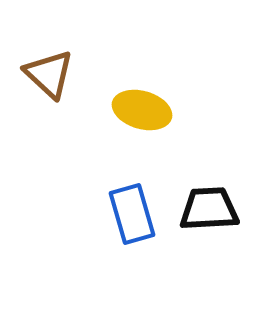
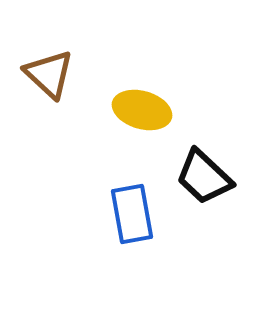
black trapezoid: moved 5 px left, 32 px up; rotated 134 degrees counterclockwise
blue rectangle: rotated 6 degrees clockwise
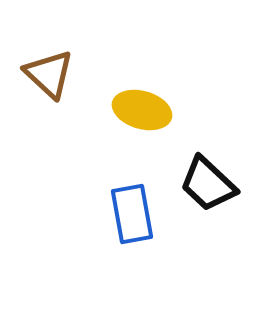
black trapezoid: moved 4 px right, 7 px down
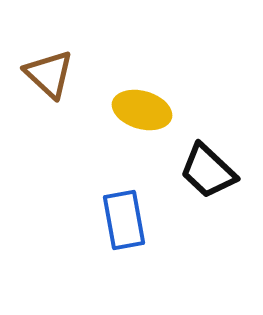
black trapezoid: moved 13 px up
blue rectangle: moved 8 px left, 6 px down
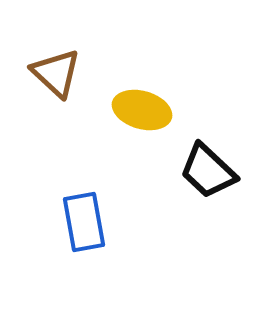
brown triangle: moved 7 px right, 1 px up
blue rectangle: moved 40 px left, 2 px down
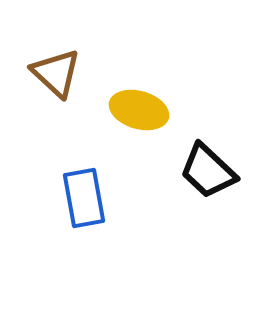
yellow ellipse: moved 3 px left
blue rectangle: moved 24 px up
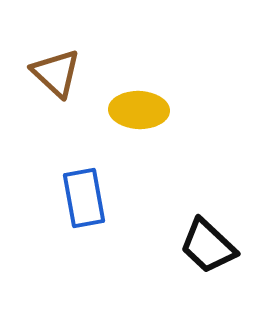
yellow ellipse: rotated 14 degrees counterclockwise
black trapezoid: moved 75 px down
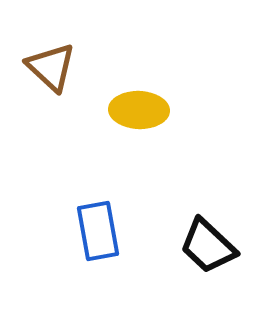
brown triangle: moved 5 px left, 6 px up
blue rectangle: moved 14 px right, 33 px down
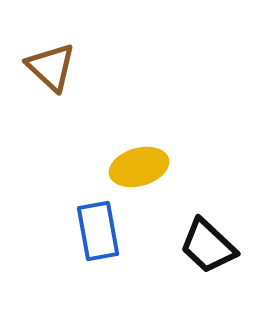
yellow ellipse: moved 57 px down; rotated 18 degrees counterclockwise
